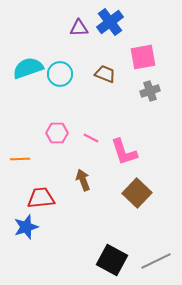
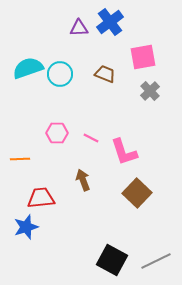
gray cross: rotated 24 degrees counterclockwise
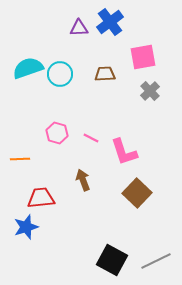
brown trapezoid: rotated 25 degrees counterclockwise
pink hexagon: rotated 15 degrees clockwise
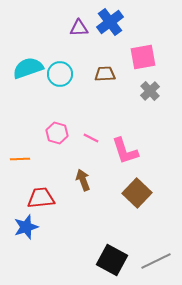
pink L-shape: moved 1 px right, 1 px up
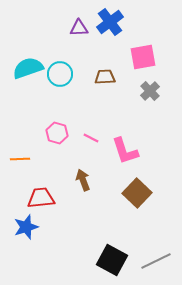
brown trapezoid: moved 3 px down
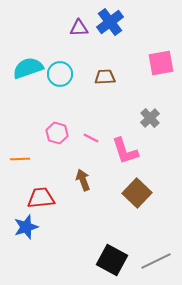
pink square: moved 18 px right, 6 px down
gray cross: moved 27 px down
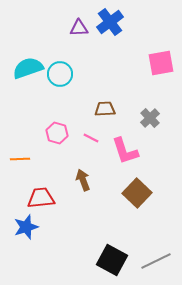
brown trapezoid: moved 32 px down
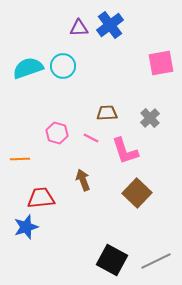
blue cross: moved 3 px down
cyan circle: moved 3 px right, 8 px up
brown trapezoid: moved 2 px right, 4 px down
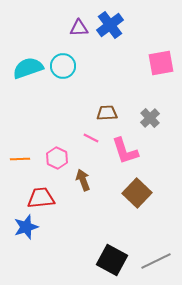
pink hexagon: moved 25 px down; rotated 10 degrees clockwise
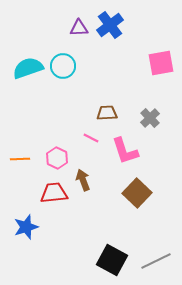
red trapezoid: moved 13 px right, 5 px up
